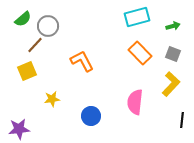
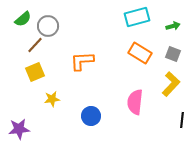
orange rectangle: rotated 15 degrees counterclockwise
orange L-shape: rotated 65 degrees counterclockwise
yellow square: moved 8 px right, 1 px down
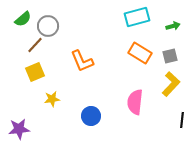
gray square: moved 3 px left, 2 px down; rotated 35 degrees counterclockwise
orange L-shape: rotated 110 degrees counterclockwise
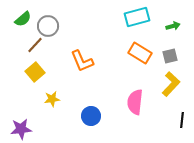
yellow square: rotated 18 degrees counterclockwise
purple star: moved 2 px right
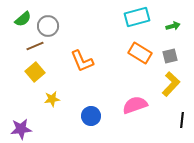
brown line: moved 1 px down; rotated 24 degrees clockwise
pink semicircle: moved 3 px down; rotated 65 degrees clockwise
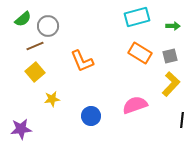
green arrow: rotated 16 degrees clockwise
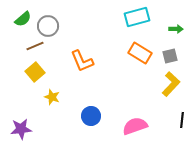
green arrow: moved 3 px right, 3 px down
yellow star: moved 2 px up; rotated 28 degrees clockwise
pink semicircle: moved 21 px down
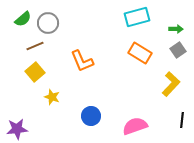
gray circle: moved 3 px up
gray square: moved 8 px right, 6 px up; rotated 21 degrees counterclockwise
purple star: moved 4 px left
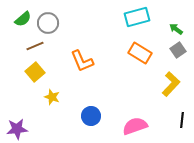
green arrow: rotated 144 degrees counterclockwise
